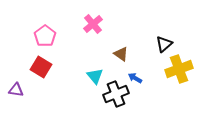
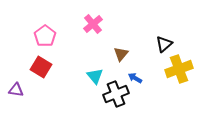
brown triangle: rotated 35 degrees clockwise
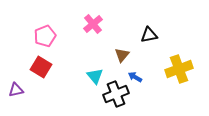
pink pentagon: rotated 15 degrees clockwise
black triangle: moved 15 px left, 9 px up; rotated 30 degrees clockwise
brown triangle: moved 1 px right, 1 px down
blue arrow: moved 1 px up
purple triangle: rotated 21 degrees counterclockwise
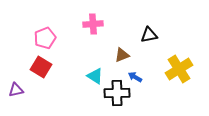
pink cross: rotated 36 degrees clockwise
pink pentagon: moved 2 px down
brown triangle: rotated 28 degrees clockwise
yellow cross: rotated 12 degrees counterclockwise
cyan triangle: rotated 18 degrees counterclockwise
black cross: moved 1 px right, 1 px up; rotated 20 degrees clockwise
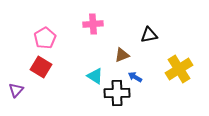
pink pentagon: rotated 10 degrees counterclockwise
purple triangle: rotated 35 degrees counterclockwise
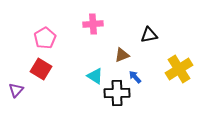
red square: moved 2 px down
blue arrow: rotated 16 degrees clockwise
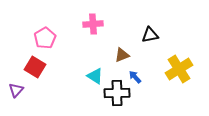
black triangle: moved 1 px right
red square: moved 6 px left, 2 px up
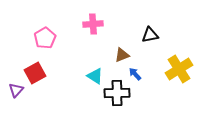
red square: moved 6 px down; rotated 30 degrees clockwise
blue arrow: moved 3 px up
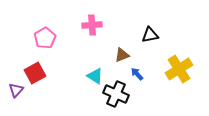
pink cross: moved 1 px left, 1 px down
blue arrow: moved 2 px right
black cross: moved 1 px left, 1 px down; rotated 25 degrees clockwise
